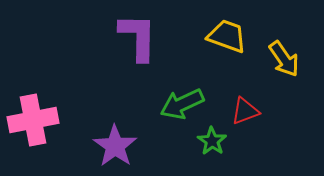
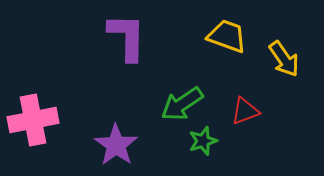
purple L-shape: moved 11 px left
green arrow: rotated 9 degrees counterclockwise
green star: moved 9 px left; rotated 20 degrees clockwise
purple star: moved 1 px right, 1 px up
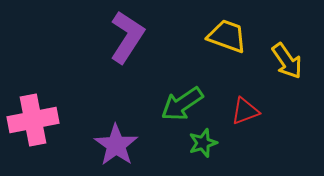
purple L-shape: rotated 32 degrees clockwise
yellow arrow: moved 3 px right, 2 px down
green star: moved 2 px down
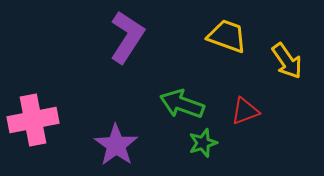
green arrow: rotated 54 degrees clockwise
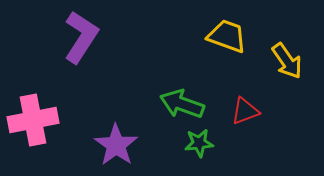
purple L-shape: moved 46 px left
green star: moved 4 px left; rotated 12 degrees clockwise
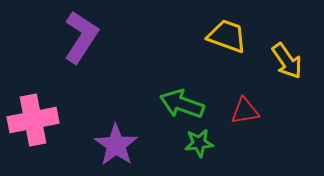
red triangle: rotated 12 degrees clockwise
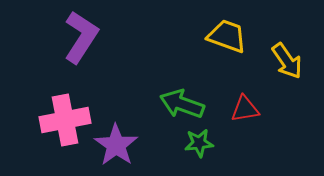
red triangle: moved 2 px up
pink cross: moved 32 px right
